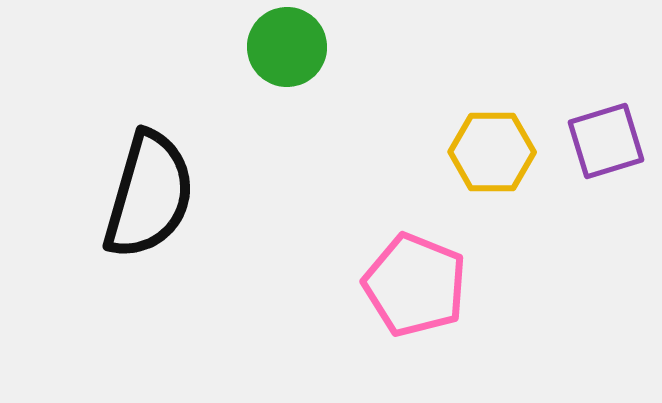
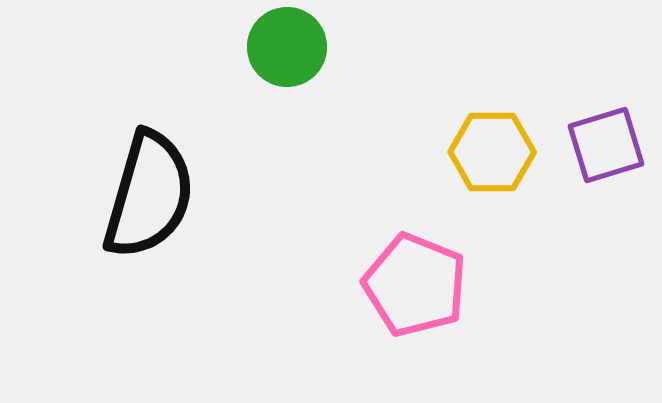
purple square: moved 4 px down
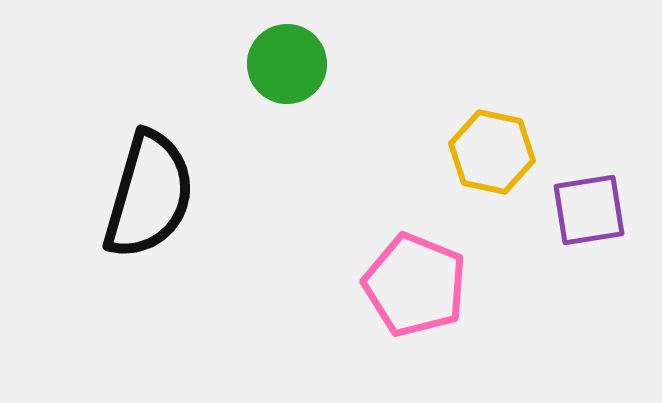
green circle: moved 17 px down
purple square: moved 17 px left, 65 px down; rotated 8 degrees clockwise
yellow hexagon: rotated 12 degrees clockwise
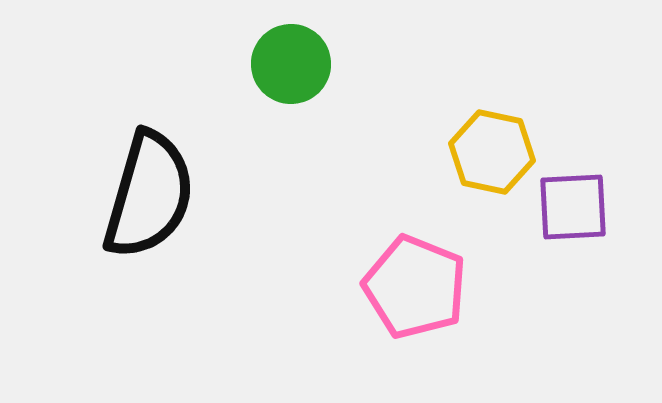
green circle: moved 4 px right
purple square: moved 16 px left, 3 px up; rotated 6 degrees clockwise
pink pentagon: moved 2 px down
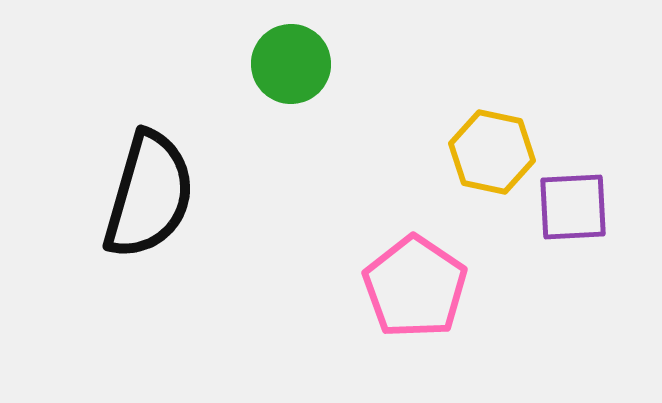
pink pentagon: rotated 12 degrees clockwise
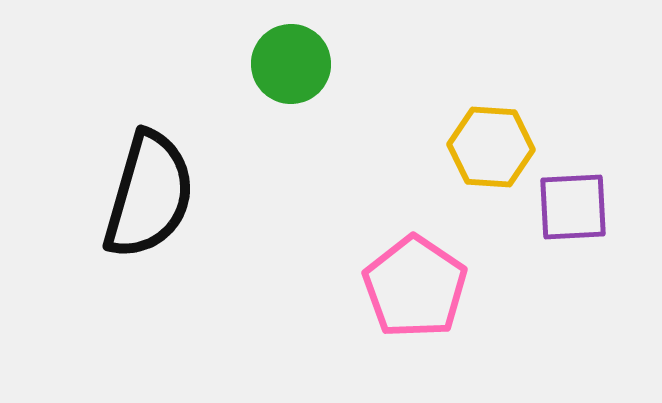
yellow hexagon: moved 1 px left, 5 px up; rotated 8 degrees counterclockwise
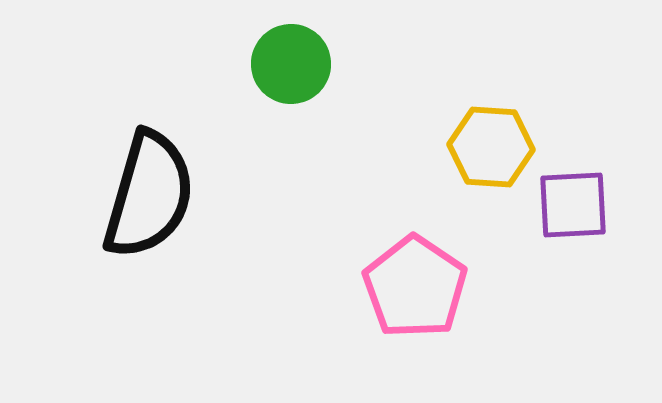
purple square: moved 2 px up
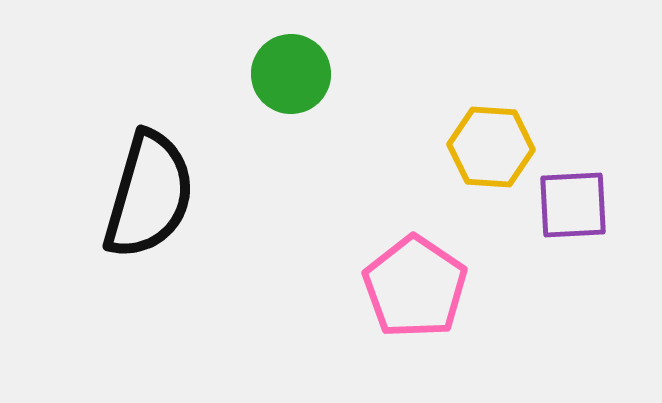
green circle: moved 10 px down
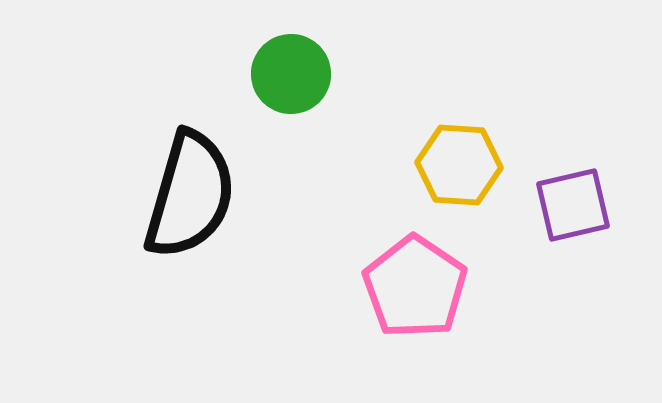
yellow hexagon: moved 32 px left, 18 px down
black semicircle: moved 41 px right
purple square: rotated 10 degrees counterclockwise
